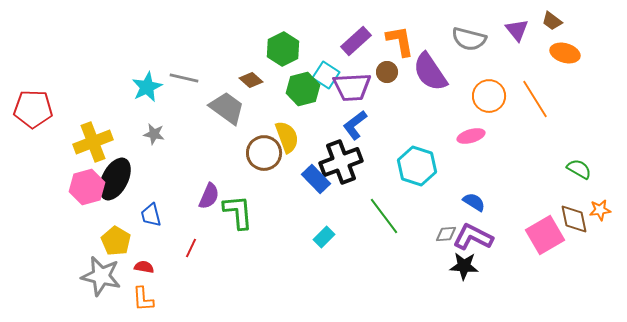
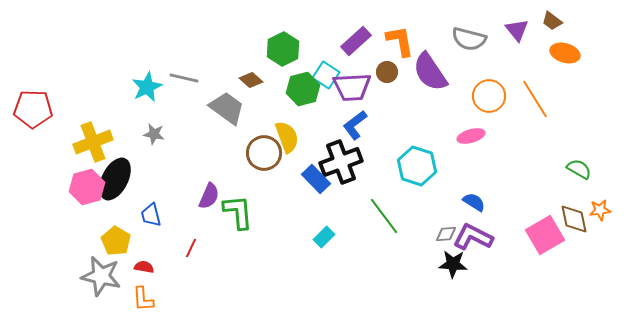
black star at (464, 266): moved 11 px left, 2 px up
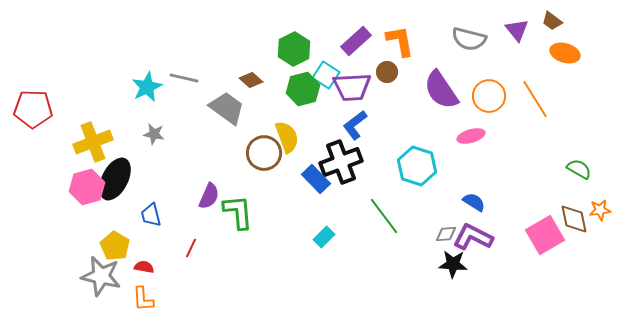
green hexagon at (283, 49): moved 11 px right
purple semicircle at (430, 72): moved 11 px right, 18 px down
yellow pentagon at (116, 241): moved 1 px left, 5 px down
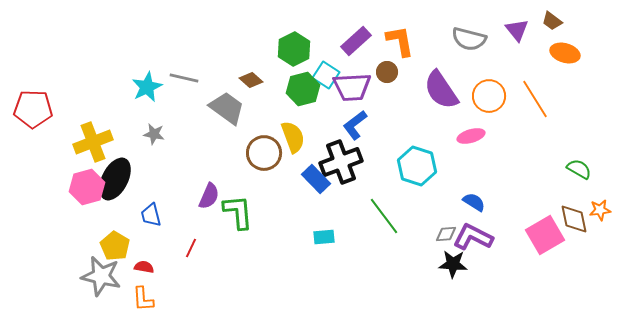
yellow semicircle at (287, 137): moved 6 px right
cyan rectangle at (324, 237): rotated 40 degrees clockwise
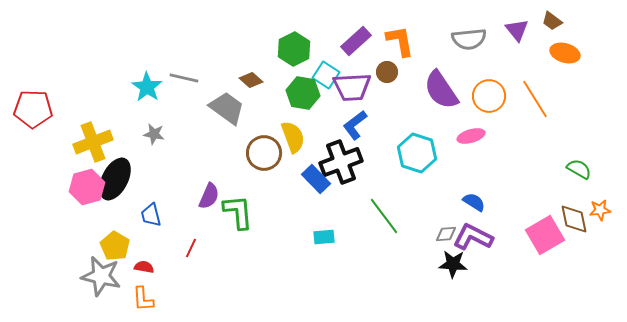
gray semicircle at (469, 39): rotated 20 degrees counterclockwise
cyan star at (147, 87): rotated 12 degrees counterclockwise
green hexagon at (303, 89): moved 4 px down; rotated 24 degrees clockwise
cyan hexagon at (417, 166): moved 13 px up
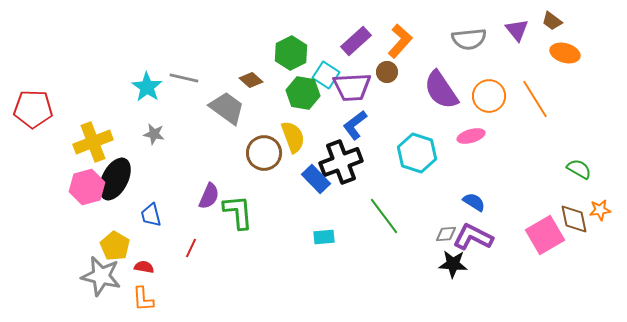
orange L-shape at (400, 41): rotated 52 degrees clockwise
green hexagon at (294, 49): moved 3 px left, 4 px down
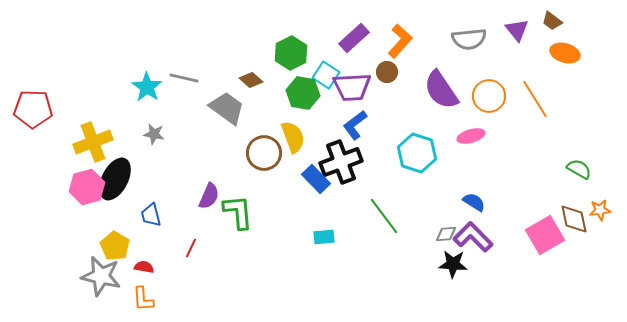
purple rectangle at (356, 41): moved 2 px left, 3 px up
purple L-shape at (473, 237): rotated 18 degrees clockwise
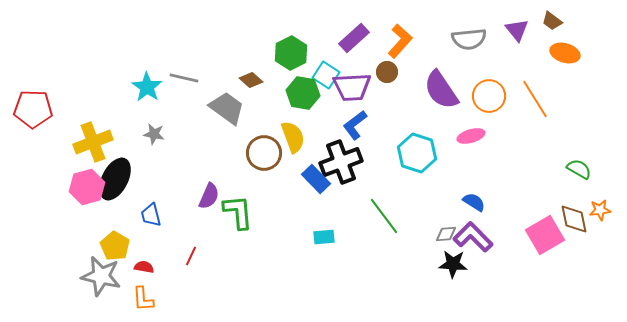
red line at (191, 248): moved 8 px down
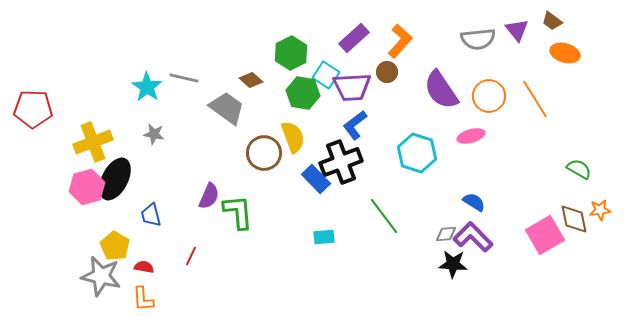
gray semicircle at (469, 39): moved 9 px right
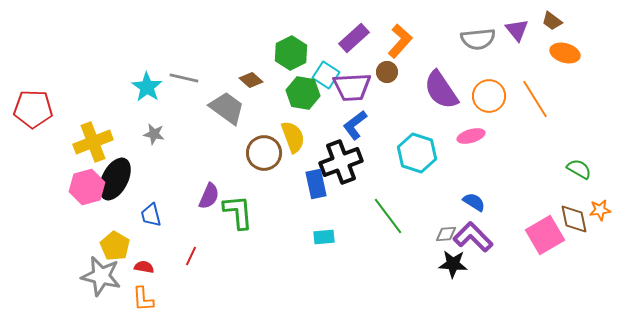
blue rectangle at (316, 179): moved 5 px down; rotated 32 degrees clockwise
green line at (384, 216): moved 4 px right
